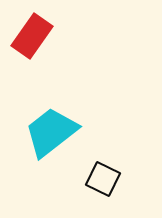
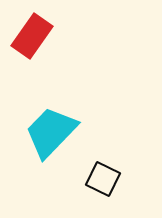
cyan trapezoid: rotated 8 degrees counterclockwise
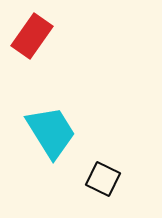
cyan trapezoid: rotated 104 degrees clockwise
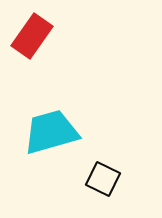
cyan trapezoid: rotated 74 degrees counterclockwise
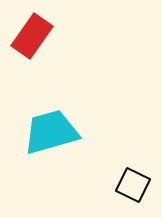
black square: moved 30 px right, 6 px down
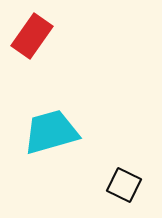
black square: moved 9 px left
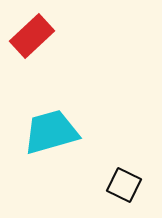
red rectangle: rotated 12 degrees clockwise
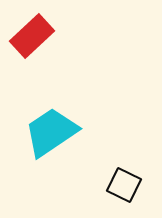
cyan trapezoid: rotated 18 degrees counterclockwise
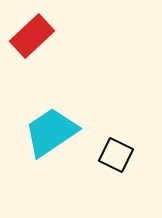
black square: moved 8 px left, 30 px up
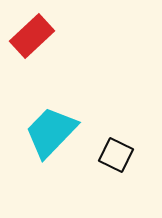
cyan trapezoid: rotated 12 degrees counterclockwise
